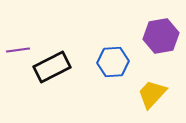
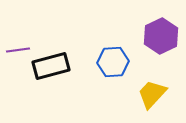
purple hexagon: rotated 16 degrees counterclockwise
black rectangle: moved 1 px left, 1 px up; rotated 12 degrees clockwise
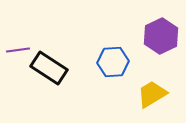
black rectangle: moved 2 px left, 2 px down; rotated 48 degrees clockwise
yellow trapezoid: rotated 16 degrees clockwise
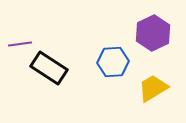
purple hexagon: moved 8 px left, 3 px up
purple line: moved 2 px right, 6 px up
yellow trapezoid: moved 1 px right, 6 px up
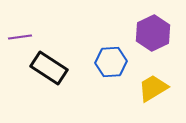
purple line: moved 7 px up
blue hexagon: moved 2 px left
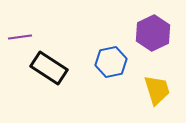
blue hexagon: rotated 8 degrees counterclockwise
yellow trapezoid: moved 4 px right, 2 px down; rotated 104 degrees clockwise
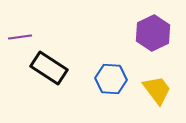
blue hexagon: moved 17 px down; rotated 16 degrees clockwise
yellow trapezoid: rotated 20 degrees counterclockwise
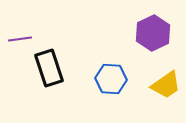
purple line: moved 2 px down
black rectangle: rotated 39 degrees clockwise
yellow trapezoid: moved 9 px right, 5 px up; rotated 92 degrees clockwise
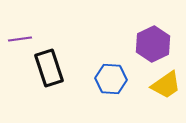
purple hexagon: moved 11 px down
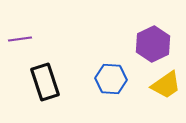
black rectangle: moved 4 px left, 14 px down
